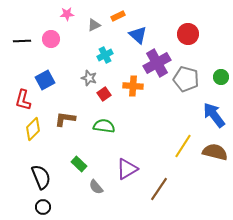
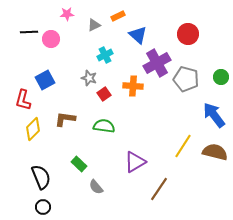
black line: moved 7 px right, 9 px up
purple triangle: moved 8 px right, 7 px up
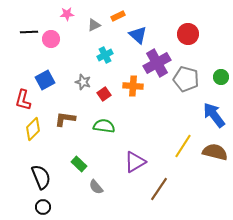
gray star: moved 6 px left, 4 px down
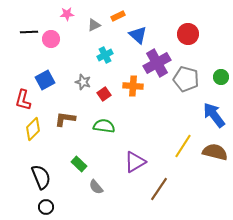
black circle: moved 3 px right
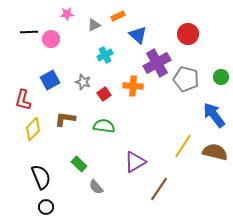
blue square: moved 5 px right
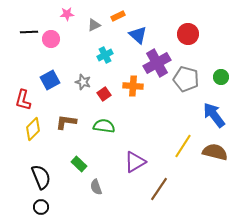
brown L-shape: moved 1 px right, 3 px down
gray semicircle: rotated 21 degrees clockwise
black circle: moved 5 px left
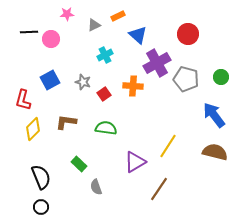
green semicircle: moved 2 px right, 2 px down
yellow line: moved 15 px left
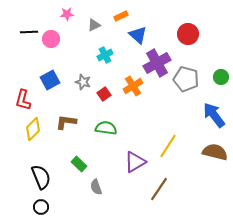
orange rectangle: moved 3 px right
orange cross: rotated 36 degrees counterclockwise
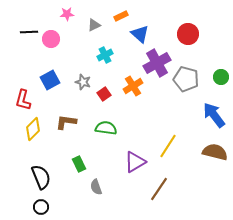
blue triangle: moved 2 px right, 1 px up
green rectangle: rotated 21 degrees clockwise
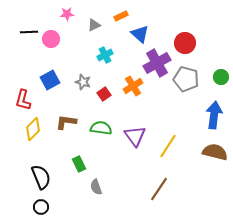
red circle: moved 3 px left, 9 px down
blue arrow: rotated 44 degrees clockwise
green semicircle: moved 5 px left
purple triangle: moved 26 px up; rotated 35 degrees counterclockwise
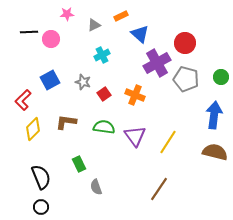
cyan cross: moved 3 px left
orange cross: moved 2 px right, 9 px down; rotated 36 degrees counterclockwise
red L-shape: rotated 30 degrees clockwise
green semicircle: moved 3 px right, 1 px up
yellow line: moved 4 px up
